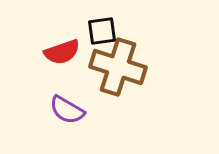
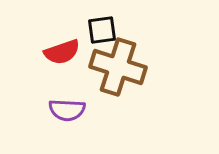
black square: moved 1 px up
purple semicircle: rotated 27 degrees counterclockwise
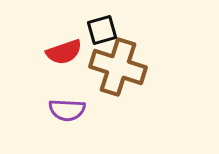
black square: rotated 8 degrees counterclockwise
red semicircle: moved 2 px right
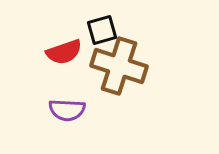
brown cross: moved 1 px right, 1 px up
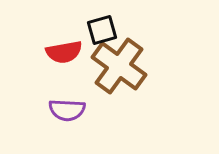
red semicircle: rotated 9 degrees clockwise
brown cross: rotated 18 degrees clockwise
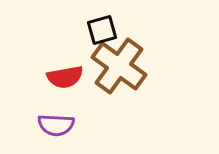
red semicircle: moved 1 px right, 25 px down
purple semicircle: moved 11 px left, 15 px down
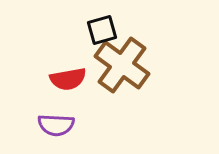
brown cross: moved 3 px right, 1 px up
red semicircle: moved 3 px right, 2 px down
